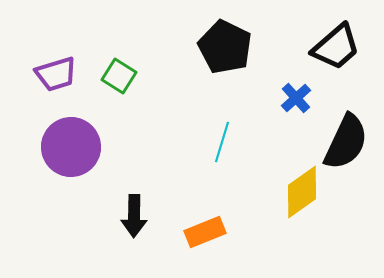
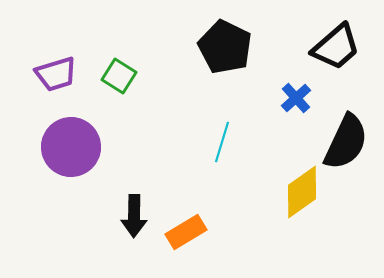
orange rectangle: moved 19 px left; rotated 9 degrees counterclockwise
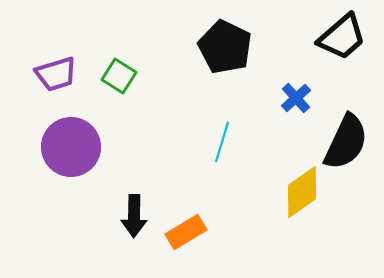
black trapezoid: moved 6 px right, 10 px up
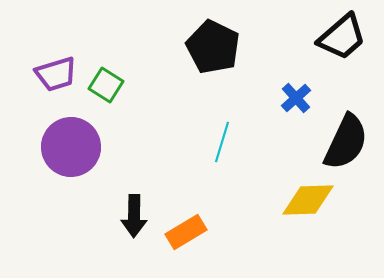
black pentagon: moved 12 px left
green square: moved 13 px left, 9 px down
yellow diamond: moved 6 px right, 8 px down; rotated 34 degrees clockwise
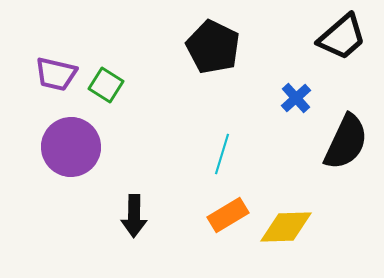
purple trapezoid: rotated 30 degrees clockwise
cyan line: moved 12 px down
yellow diamond: moved 22 px left, 27 px down
orange rectangle: moved 42 px right, 17 px up
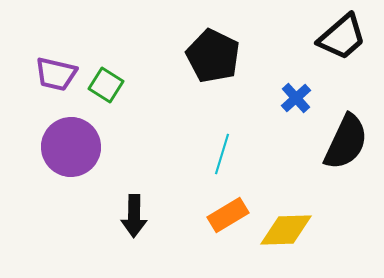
black pentagon: moved 9 px down
yellow diamond: moved 3 px down
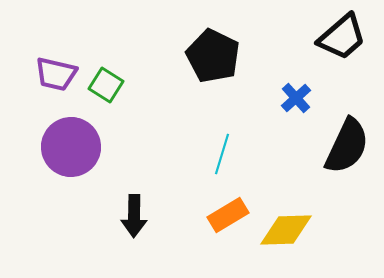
black semicircle: moved 1 px right, 4 px down
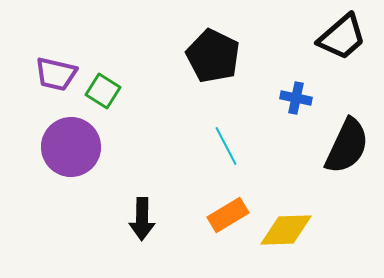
green square: moved 3 px left, 6 px down
blue cross: rotated 36 degrees counterclockwise
cyan line: moved 4 px right, 8 px up; rotated 45 degrees counterclockwise
black arrow: moved 8 px right, 3 px down
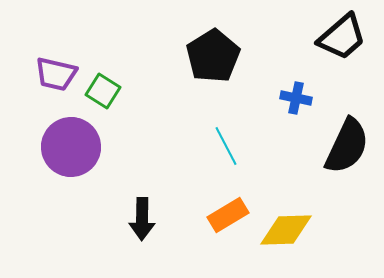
black pentagon: rotated 14 degrees clockwise
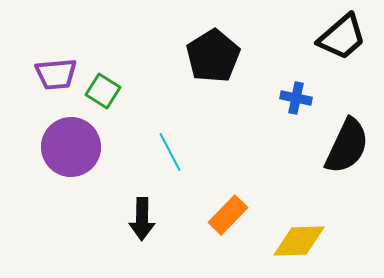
purple trapezoid: rotated 18 degrees counterclockwise
cyan line: moved 56 px left, 6 px down
orange rectangle: rotated 15 degrees counterclockwise
yellow diamond: moved 13 px right, 11 px down
